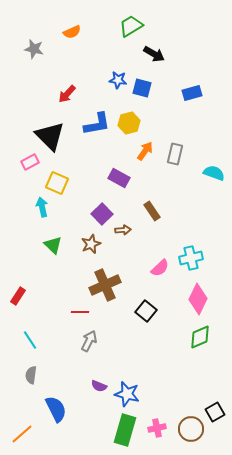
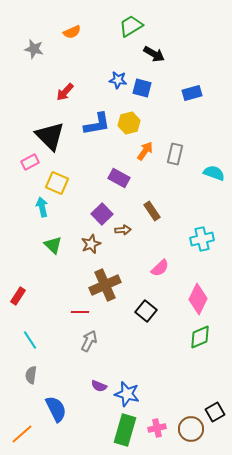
red arrow at (67, 94): moved 2 px left, 2 px up
cyan cross at (191, 258): moved 11 px right, 19 px up
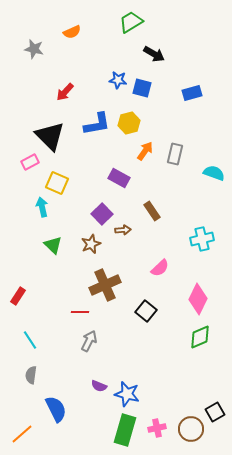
green trapezoid at (131, 26): moved 4 px up
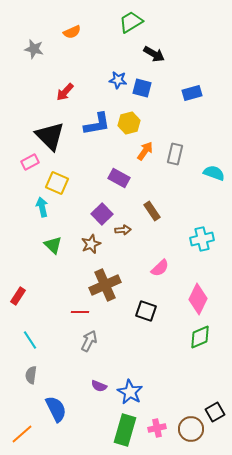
black square at (146, 311): rotated 20 degrees counterclockwise
blue star at (127, 394): moved 3 px right, 2 px up; rotated 15 degrees clockwise
